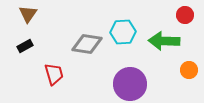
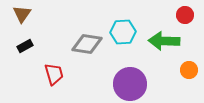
brown triangle: moved 6 px left
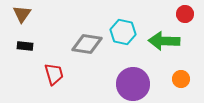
red circle: moved 1 px up
cyan hexagon: rotated 15 degrees clockwise
black rectangle: rotated 35 degrees clockwise
orange circle: moved 8 px left, 9 px down
purple circle: moved 3 px right
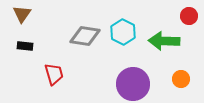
red circle: moved 4 px right, 2 px down
cyan hexagon: rotated 15 degrees clockwise
gray diamond: moved 2 px left, 8 px up
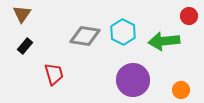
green arrow: rotated 8 degrees counterclockwise
black rectangle: rotated 56 degrees counterclockwise
orange circle: moved 11 px down
purple circle: moved 4 px up
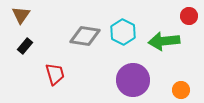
brown triangle: moved 1 px left, 1 px down
red trapezoid: moved 1 px right
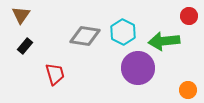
purple circle: moved 5 px right, 12 px up
orange circle: moved 7 px right
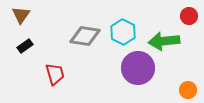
black rectangle: rotated 14 degrees clockwise
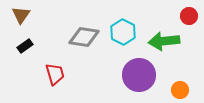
gray diamond: moved 1 px left, 1 px down
purple circle: moved 1 px right, 7 px down
orange circle: moved 8 px left
